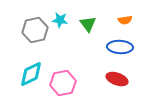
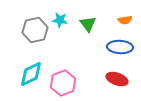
pink hexagon: rotated 10 degrees counterclockwise
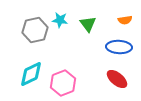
blue ellipse: moved 1 px left
red ellipse: rotated 20 degrees clockwise
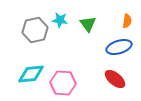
orange semicircle: moved 2 px right, 1 px down; rotated 72 degrees counterclockwise
blue ellipse: rotated 20 degrees counterclockwise
cyan diamond: rotated 20 degrees clockwise
red ellipse: moved 2 px left
pink hexagon: rotated 25 degrees clockwise
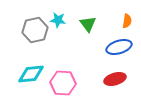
cyan star: moved 2 px left
red ellipse: rotated 55 degrees counterclockwise
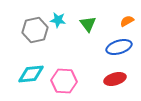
orange semicircle: rotated 128 degrees counterclockwise
pink hexagon: moved 1 px right, 2 px up
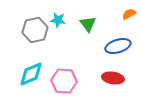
orange semicircle: moved 2 px right, 7 px up
blue ellipse: moved 1 px left, 1 px up
cyan diamond: rotated 16 degrees counterclockwise
red ellipse: moved 2 px left, 1 px up; rotated 25 degrees clockwise
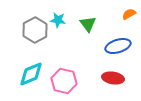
gray hexagon: rotated 15 degrees counterclockwise
pink hexagon: rotated 10 degrees clockwise
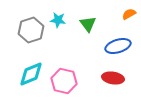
gray hexagon: moved 4 px left; rotated 10 degrees clockwise
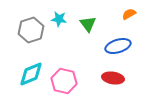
cyan star: moved 1 px right, 1 px up
